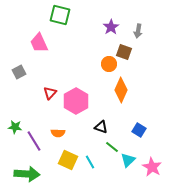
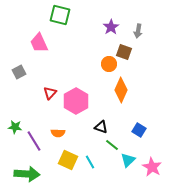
green line: moved 2 px up
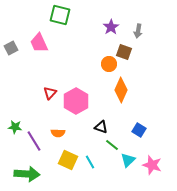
gray square: moved 8 px left, 24 px up
pink star: moved 2 px up; rotated 12 degrees counterclockwise
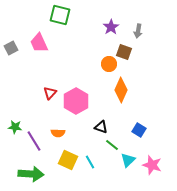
green arrow: moved 4 px right
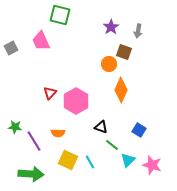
pink trapezoid: moved 2 px right, 2 px up
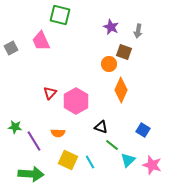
purple star: rotated 14 degrees counterclockwise
blue square: moved 4 px right
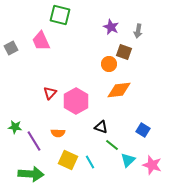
orange diamond: moved 2 px left; rotated 60 degrees clockwise
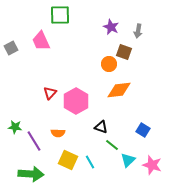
green square: rotated 15 degrees counterclockwise
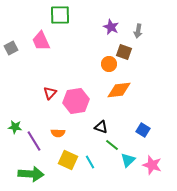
pink hexagon: rotated 20 degrees clockwise
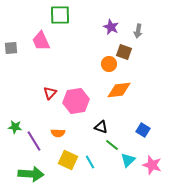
gray square: rotated 24 degrees clockwise
